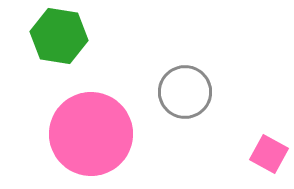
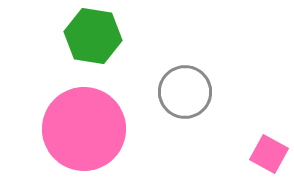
green hexagon: moved 34 px right
pink circle: moved 7 px left, 5 px up
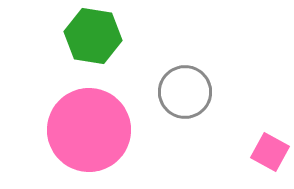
pink circle: moved 5 px right, 1 px down
pink square: moved 1 px right, 2 px up
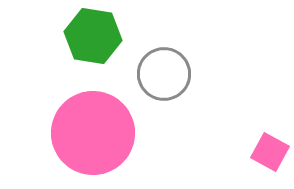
gray circle: moved 21 px left, 18 px up
pink circle: moved 4 px right, 3 px down
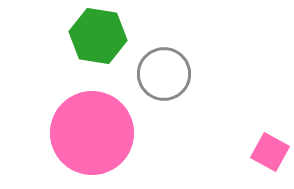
green hexagon: moved 5 px right
pink circle: moved 1 px left
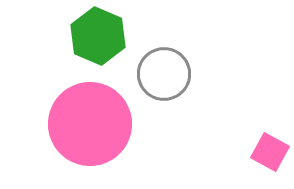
green hexagon: rotated 14 degrees clockwise
pink circle: moved 2 px left, 9 px up
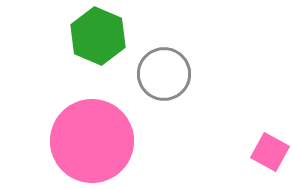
pink circle: moved 2 px right, 17 px down
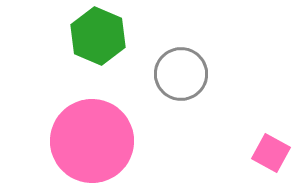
gray circle: moved 17 px right
pink square: moved 1 px right, 1 px down
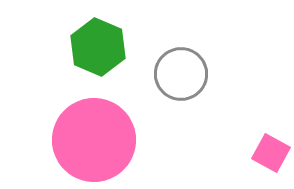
green hexagon: moved 11 px down
pink circle: moved 2 px right, 1 px up
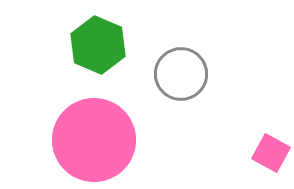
green hexagon: moved 2 px up
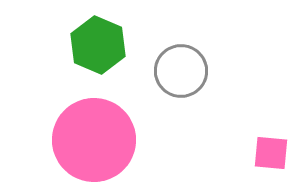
gray circle: moved 3 px up
pink square: rotated 24 degrees counterclockwise
